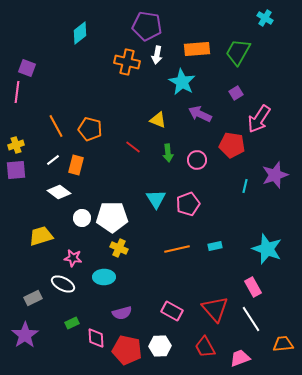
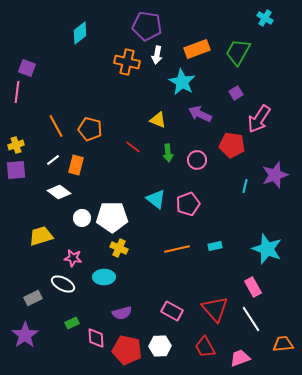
orange rectangle at (197, 49): rotated 15 degrees counterclockwise
cyan triangle at (156, 199): rotated 20 degrees counterclockwise
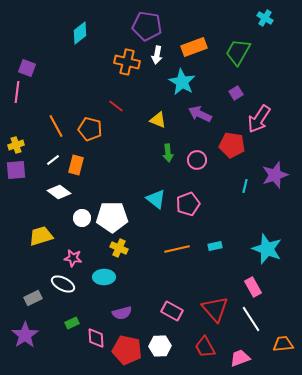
orange rectangle at (197, 49): moved 3 px left, 2 px up
red line at (133, 147): moved 17 px left, 41 px up
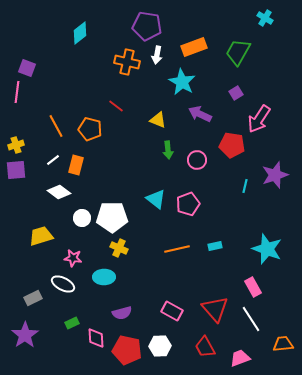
green arrow at (168, 153): moved 3 px up
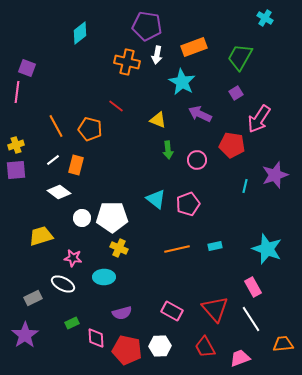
green trapezoid at (238, 52): moved 2 px right, 5 px down
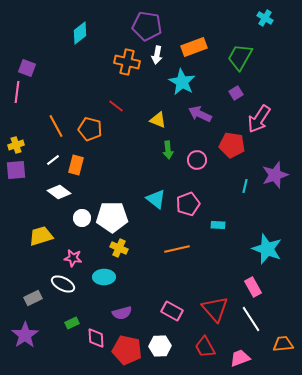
cyan rectangle at (215, 246): moved 3 px right, 21 px up; rotated 16 degrees clockwise
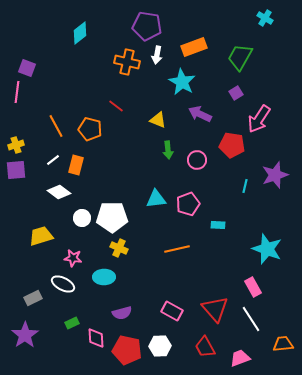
cyan triangle at (156, 199): rotated 45 degrees counterclockwise
